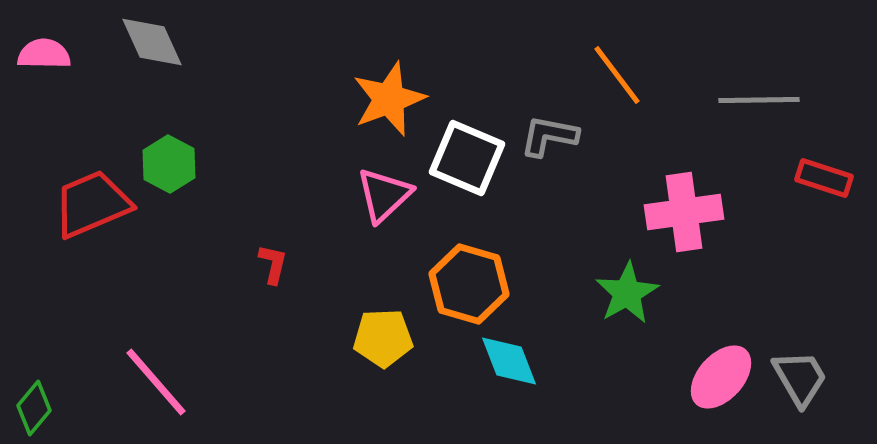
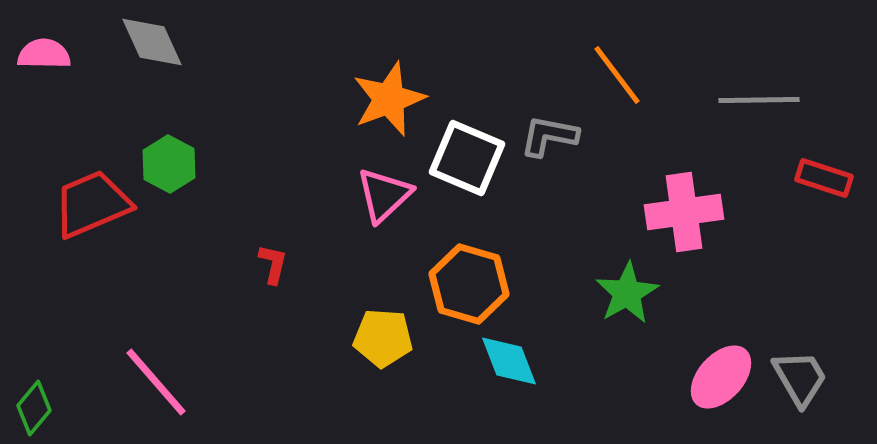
yellow pentagon: rotated 6 degrees clockwise
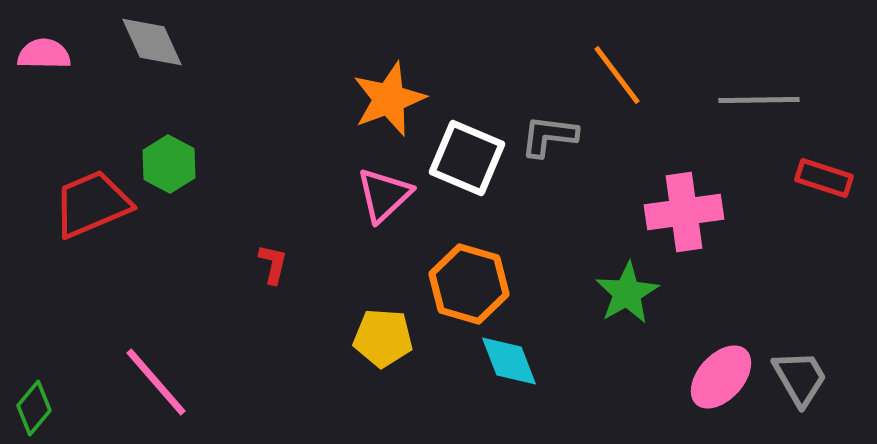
gray L-shape: rotated 4 degrees counterclockwise
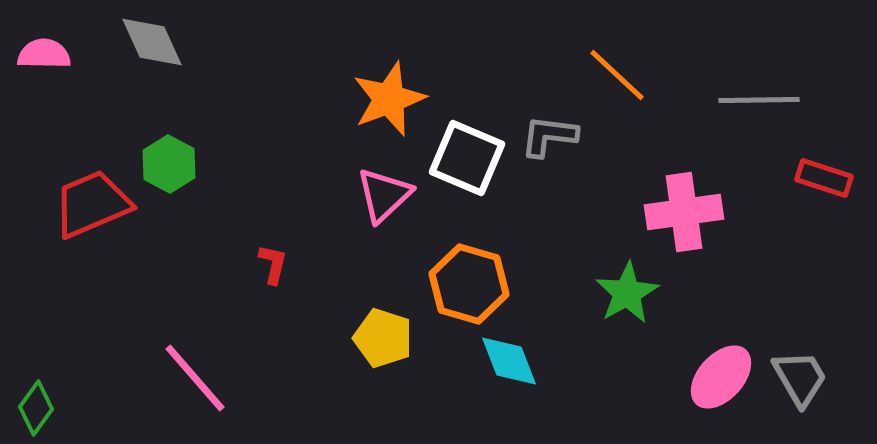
orange line: rotated 10 degrees counterclockwise
yellow pentagon: rotated 14 degrees clockwise
pink line: moved 39 px right, 4 px up
green diamond: moved 2 px right; rotated 4 degrees counterclockwise
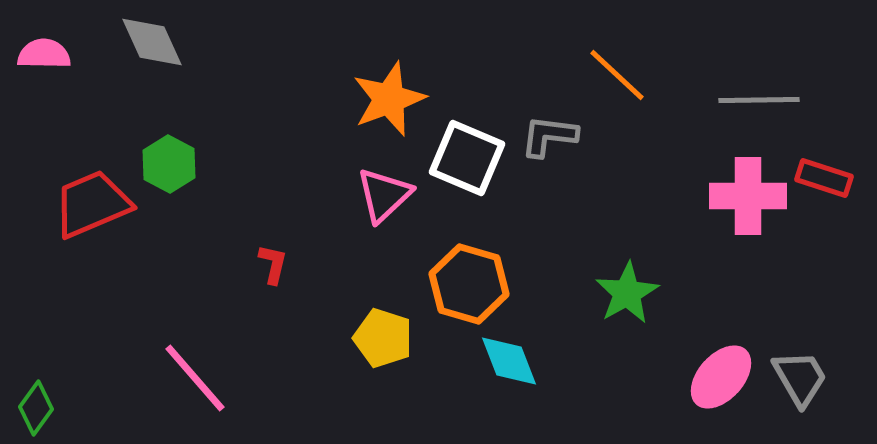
pink cross: moved 64 px right, 16 px up; rotated 8 degrees clockwise
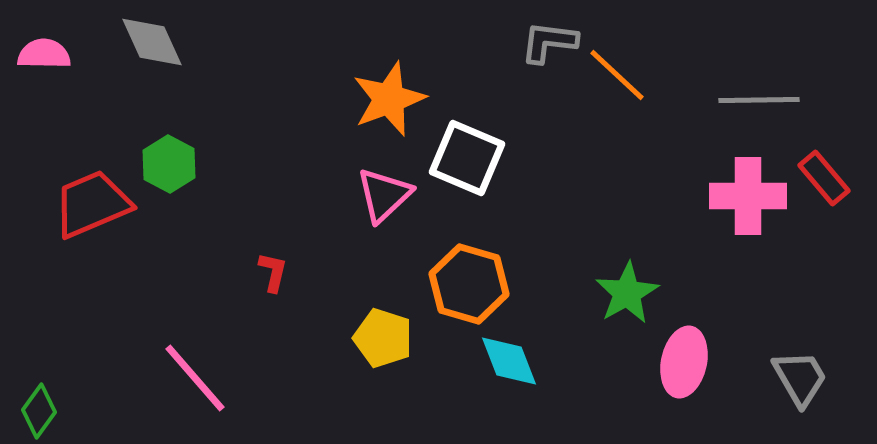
gray L-shape: moved 94 px up
red rectangle: rotated 32 degrees clockwise
red L-shape: moved 8 px down
pink ellipse: moved 37 px left, 15 px up; rotated 30 degrees counterclockwise
green diamond: moved 3 px right, 3 px down
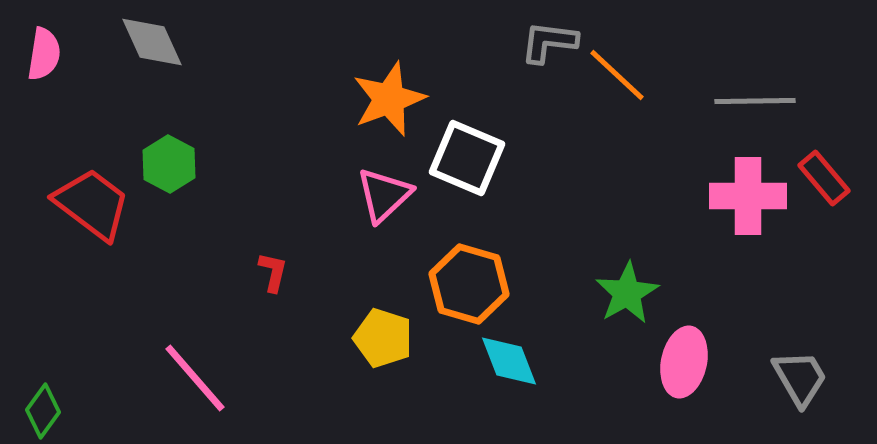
pink semicircle: rotated 98 degrees clockwise
gray line: moved 4 px left, 1 px down
red trapezoid: rotated 60 degrees clockwise
green diamond: moved 4 px right
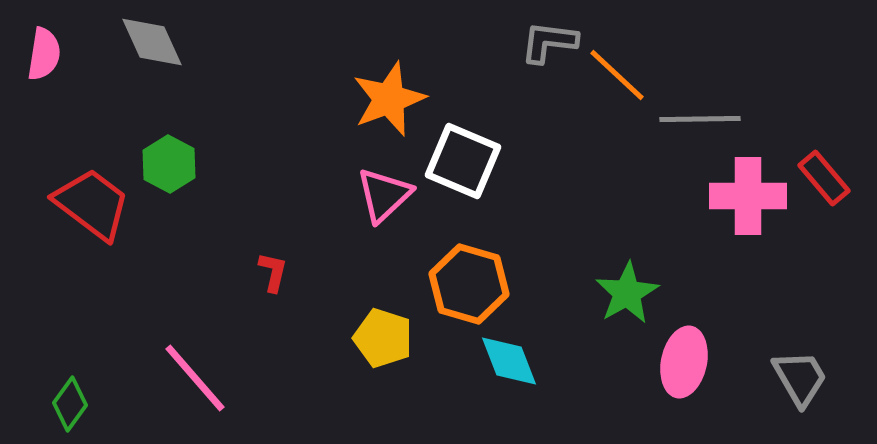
gray line: moved 55 px left, 18 px down
white square: moved 4 px left, 3 px down
green diamond: moved 27 px right, 7 px up
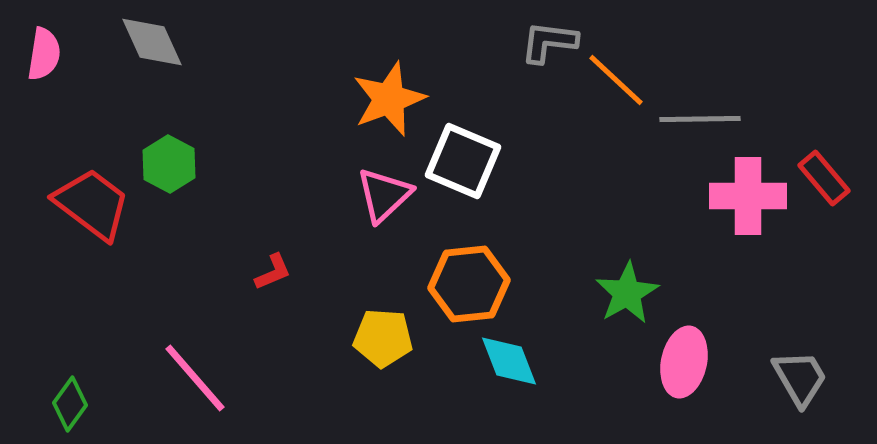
orange line: moved 1 px left, 5 px down
red L-shape: rotated 54 degrees clockwise
orange hexagon: rotated 22 degrees counterclockwise
yellow pentagon: rotated 14 degrees counterclockwise
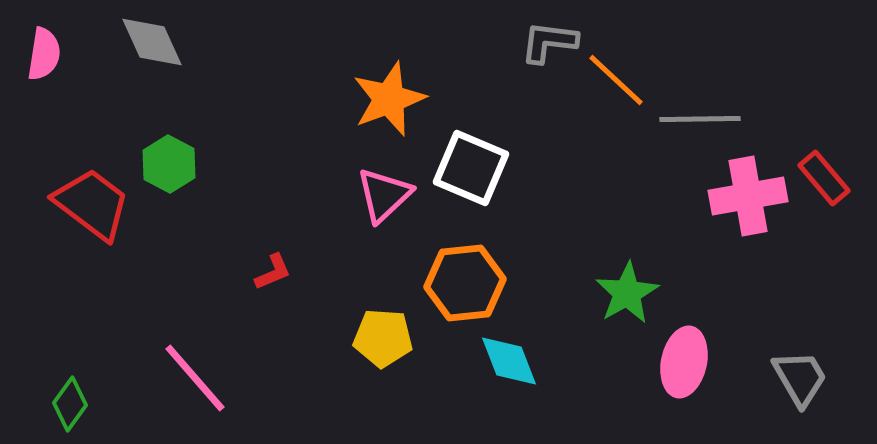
white square: moved 8 px right, 7 px down
pink cross: rotated 10 degrees counterclockwise
orange hexagon: moved 4 px left, 1 px up
